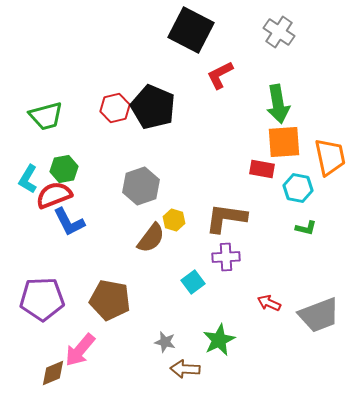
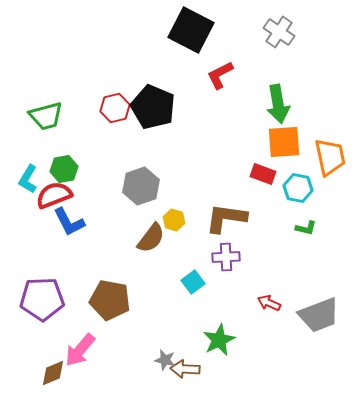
red rectangle: moved 1 px right, 5 px down; rotated 10 degrees clockwise
gray star: moved 18 px down
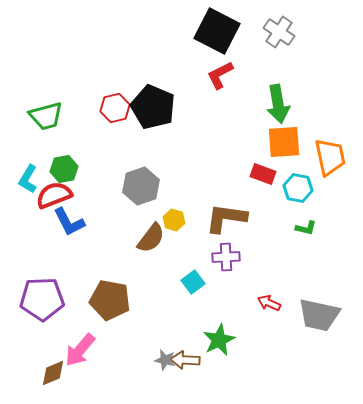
black square: moved 26 px right, 1 px down
gray trapezoid: rotated 33 degrees clockwise
brown arrow: moved 9 px up
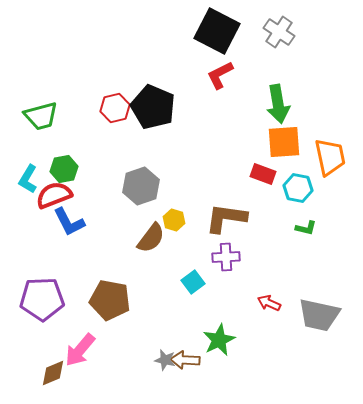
green trapezoid: moved 5 px left
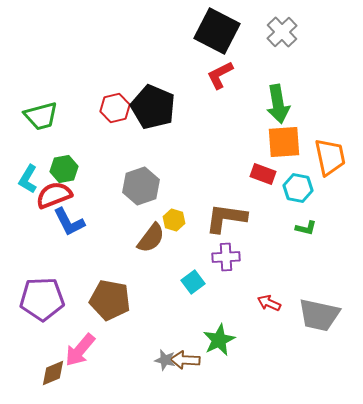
gray cross: moved 3 px right; rotated 12 degrees clockwise
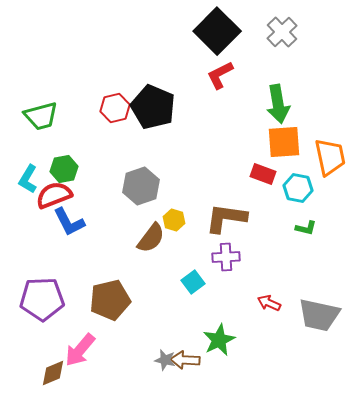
black square: rotated 18 degrees clockwise
brown pentagon: rotated 24 degrees counterclockwise
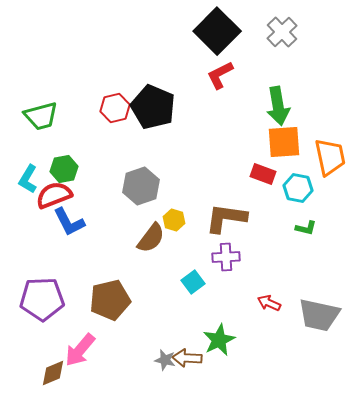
green arrow: moved 2 px down
brown arrow: moved 2 px right, 2 px up
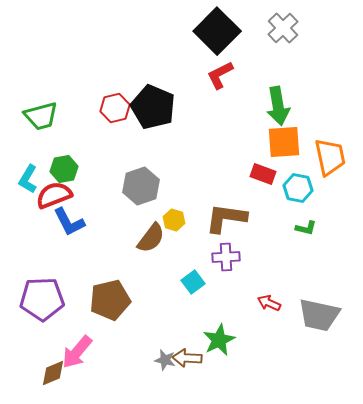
gray cross: moved 1 px right, 4 px up
pink arrow: moved 3 px left, 2 px down
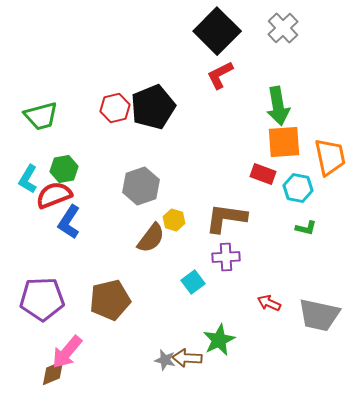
black pentagon: rotated 27 degrees clockwise
blue L-shape: rotated 60 degrees clockwise
pink arrow: moved 10 px left
